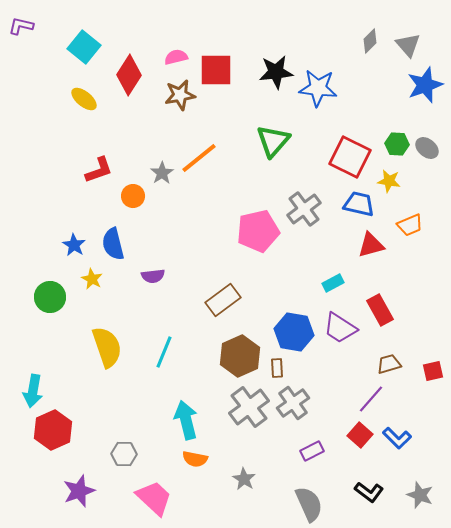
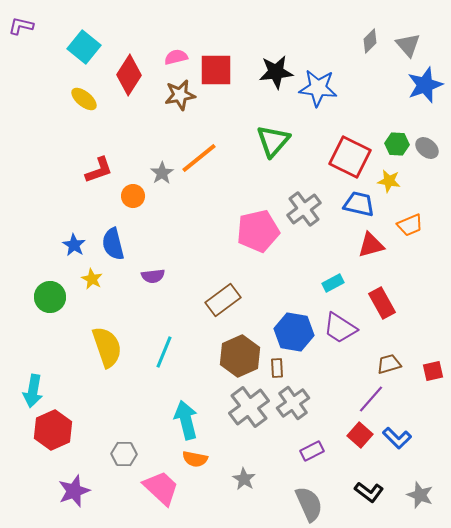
red rectangle at (380, 310): moved 2 px right, 7 px up
purple star at (79, 491): moved 5 px left
pink trapezoid at (154, 498): moved 7 px right, 10 px up
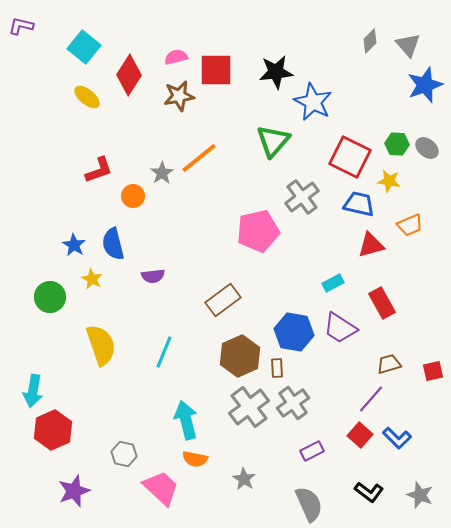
blue star at (318, 88): moved 5 px left, 14 px down; rotated 21 degrees clockwise
brown star at (180, 95): moved 1 px left, 1 px down
yellow ellipse at (84, 99): moved 3 px right, 2 px up
gray cross at (304, 209): moved 2 px left, 12 px up
yellow semicircle at (107, 347): moved 6 px left, 2 px up
gray hexagon at (124, 454): rotated 10 degrees clockwise
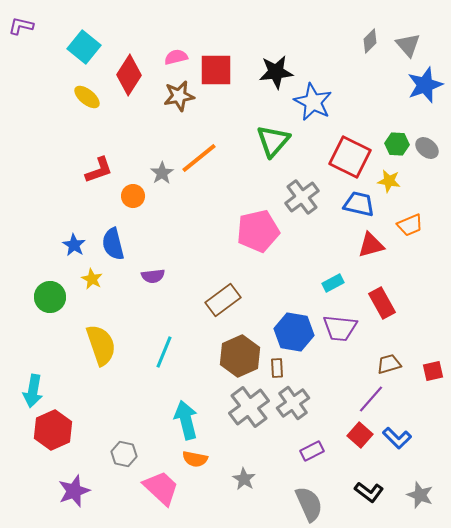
purple trapezoid at (340, 328): rotated 27 degrees counterclockwise
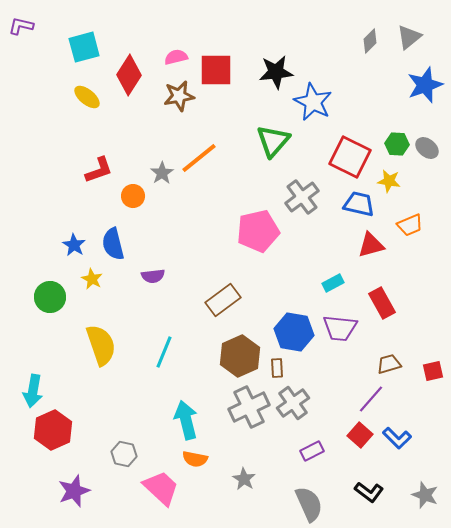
gray triangle at (408, 45): moved 1 px right, 8 px up; rotated 32 degrees clockwise
cyan square at (84, 47): rotated 36 degrees clockwise
gray cross at (249, 407): rotated 12 degrees clockwise
gray star at (420, 495): moved 5 px right
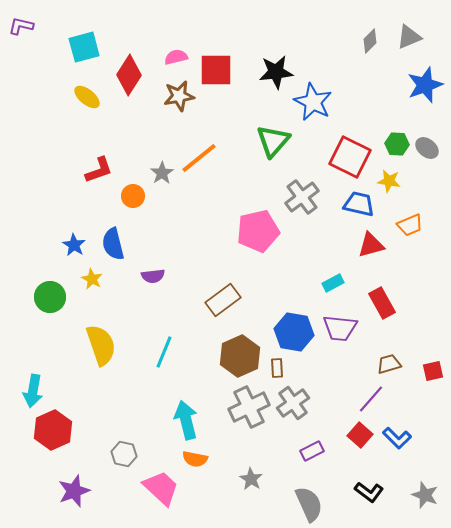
gray triangle at (409, 37): rotated 16 degrees clockwise
gray star at (244, 479): moved 7 px right
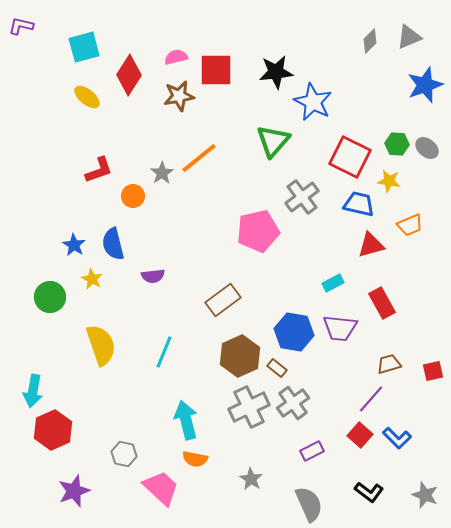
brown rectangle at (277, 368): rotated 48 degrees counterclockwise
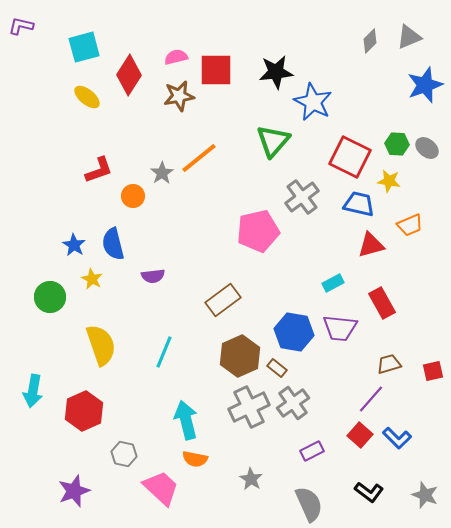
red hexagon at (53, 430): moved 31 px right, 19 px up
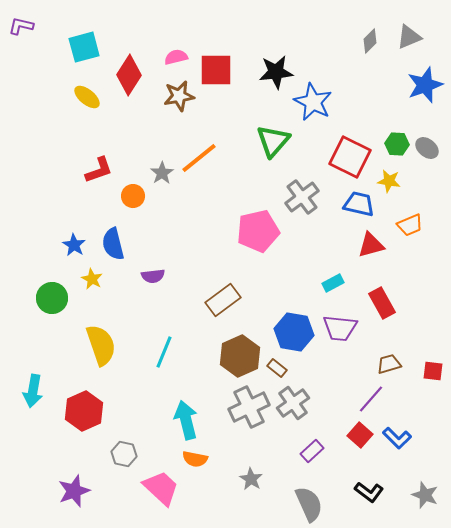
green circle at (50, 297): moved 2 px right, 1 px down
red square at (433, 371): rotated 20 degrees clockwise
purple rectangle at (312, 451): rotated 15 degrees counterclockwise
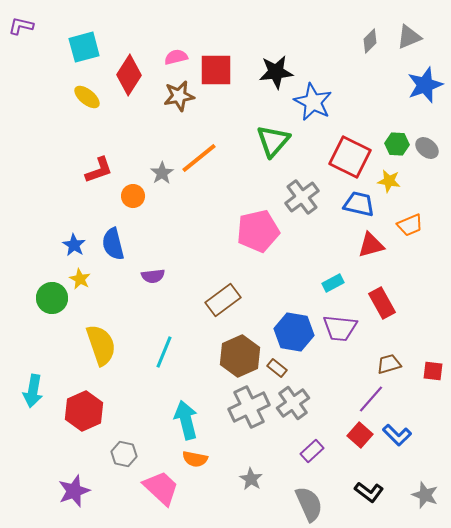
yellow star at (92, 279): moved 12 px left
blue L-shape at (397, 438): moved 3 px up
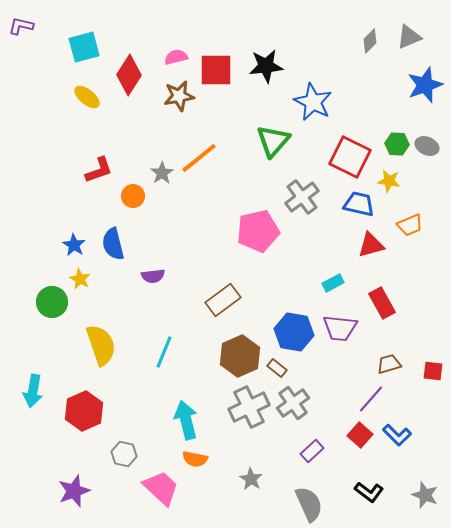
black star at (276, 72): moved 10 px left, 6 px up
gray ellipse at (427, 148): moved 2 px up; rotated 15 degrees counterclockwise
green circle at (52, 298): moved 4 px down
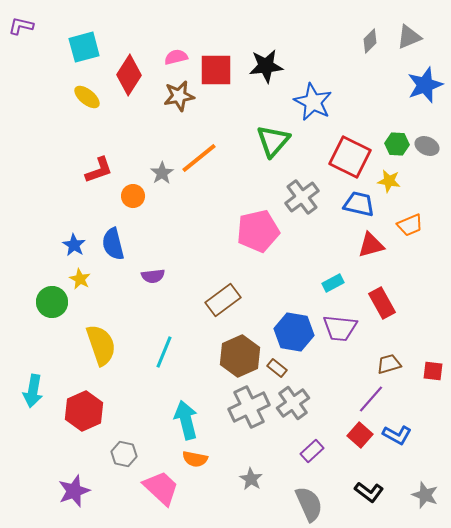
blue L-shape at (397, 435): rotated 16 degrees counterclockwise
